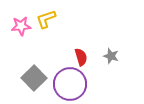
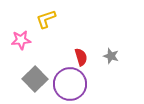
pink star: moved 14 px down
gray square: moved 1 px right, 1 px down
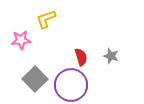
purple circle: moved 1 px right, 1 px down
